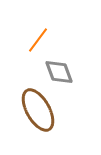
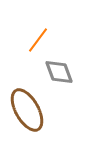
brown ellipse: moved 11 px left
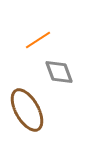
orange line: rotated 20 degrees clockwise
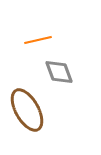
orange line: rotated 20 degrees clockwise
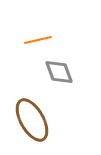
brown ellipse: moved 5 px right, 10 px down
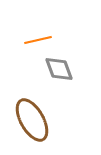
gray diamond: moved 3 px up
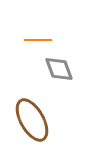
orange line: rotated 12 degrees clockwise
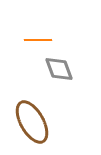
brown ellipse: moved 2 px down
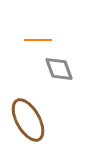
brown ellipse: moved 4 px left, 2 px up
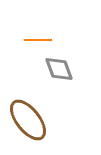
brown ellipse: rotated 9 degrees counterclockwise
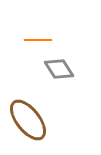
gray diamond: rotated 12 degrees counterclockwise
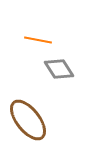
orange line: rotated 12 degrees clockwise
